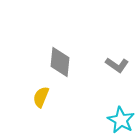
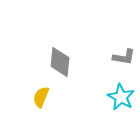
gray L-shape: moved 7 px right, 8 px up; rotated 25 degrees counterclockwise
cyan star: moved 23 px up
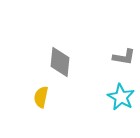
yellow semicircle: rotated 10 degrees counterclockwise
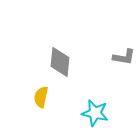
cyan star: moved 26 px left, 16 px down; rotated 16 degrees counterclockwise
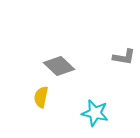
gray diamond: moved 1 px left, 4 px down; rotated 52 degrees counterclockwise
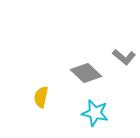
gray L-shape: rotated 30 degrees clockwise
gray diamond: moved 27 px right, 7 px down
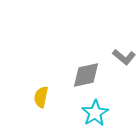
gray diamond: moved 2 px down; rotated 56 degrees counterclockwise
cyan star: rotated 28 degrees clockwise
